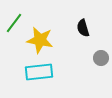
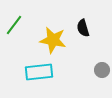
green line: moved 2 px down
yellow star: moved 13 px right
gray circle: moved 1 px right, 12 px down
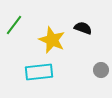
black semicircle: rotated 126 degrees clockwise
yellow star: moved 1 px left; rotated 12 degrees clockwise
gray circle: moved 1 px left
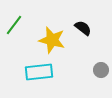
black semicircle: rotated 18 degrees clockwise
yellow star: rotated 8 degrees counterclockwise
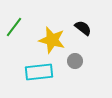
green line: moved 2 px down
gray circle: moved 26 px left, 9 px up
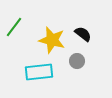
black semicircle: moved 6 px down
gray circle: moved 2 px right
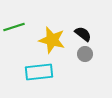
green line: rotated 35 degrees clockwise
gray circle: moved 8 px right, 7 px up
